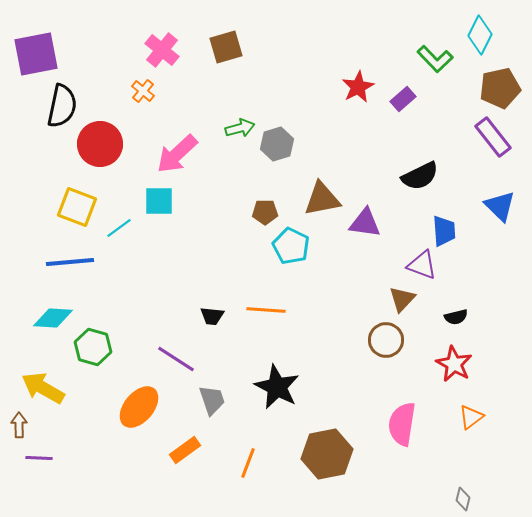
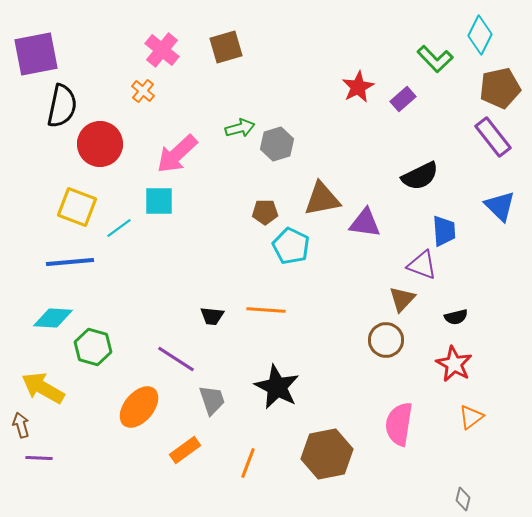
pink semicircle at (402, 424): moved 3 px left
brown arrow at (19, 425): moved 2 px right; rotated 15 degrees counterclockwise
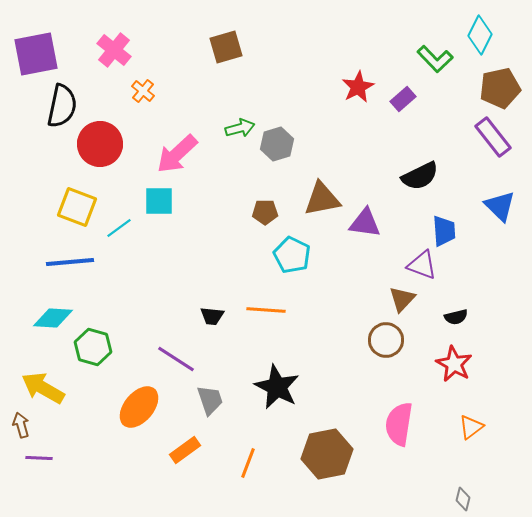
pink cross at (162, 50): moved 48 px left
cyan pentagon at (291, 246): moved 1 px right, 9 px down
gray trapezoid at (212, 400): moved 2 px left
orange triangle at (471, 417): moved 10 px down
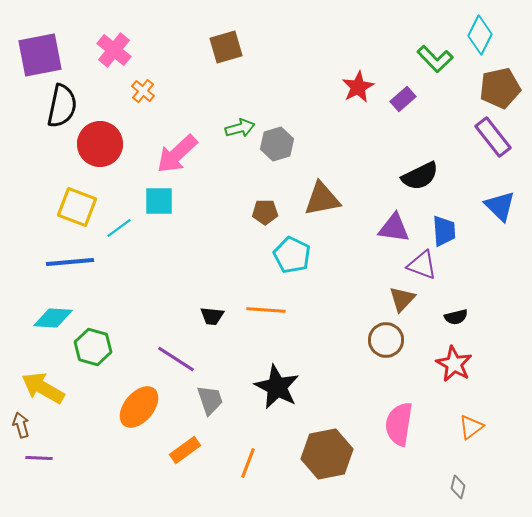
purple square at (36, 54): moved 4 px right, 1 px down
purple triangle at (365, 223): moved 29 px right, 5 px down
gray diamond at (463, 499): moved 5 px left, 12 px up
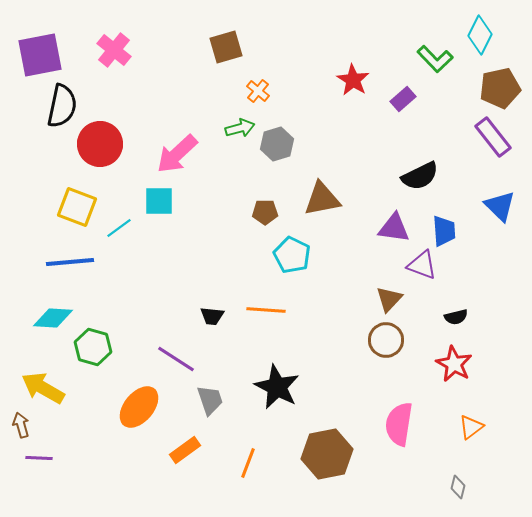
red star at (358, 87): moved 5 px left, 7 px up; rotated 12 degrees counterclockwise
orange cross at (143, 91): moved 115 px right
brown triangle at (402, 299): moved 13 px left
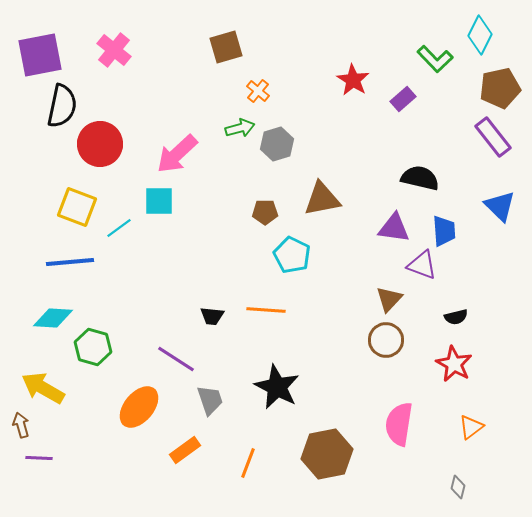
black semicircle at (420, 176): moved 2 px down; rotated 141 degrees counterclockwise
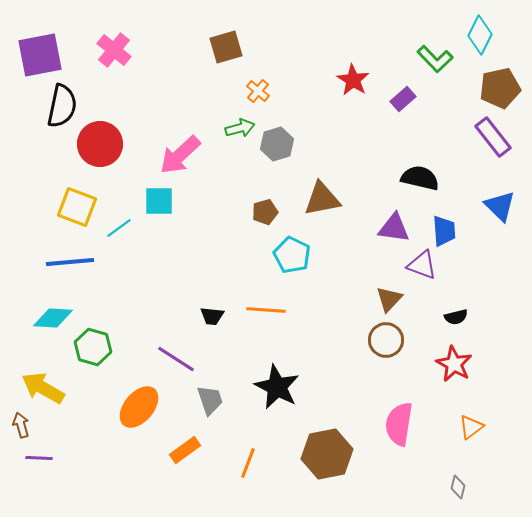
pink arrow at (177, 154): moved 3 px right, 1 px down
brown pentagon at (265, 212): rotated 15 degrees counterclockwise
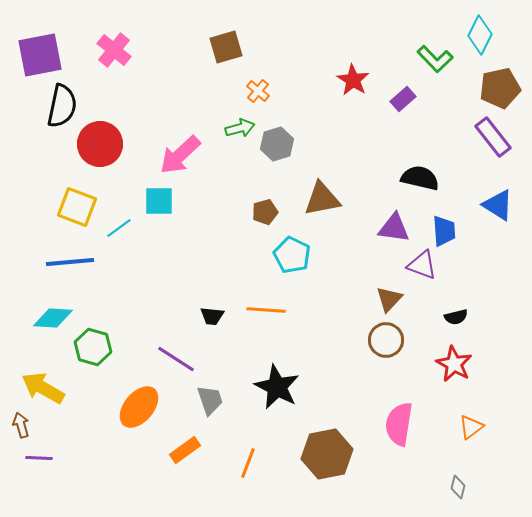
blue triangle at (500, 206): moved 2 px left, 1 px up; rotated 12 degrees counterclockwise
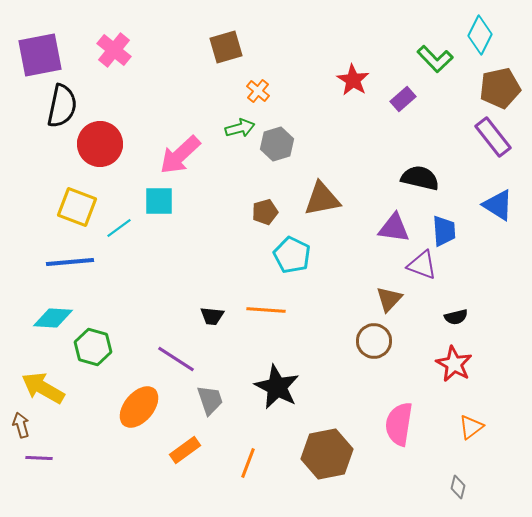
brown circle at (386, 340): moved 12 px left, 1 px down
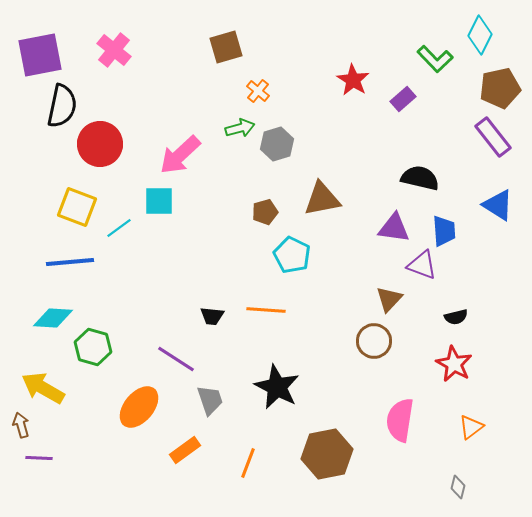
pink semicircle at (399, 424): moved 1 px right, 4 px up
